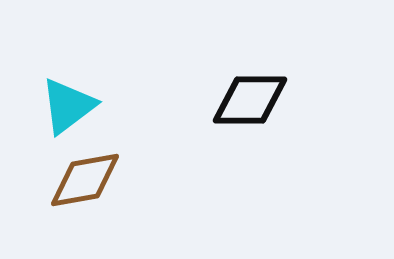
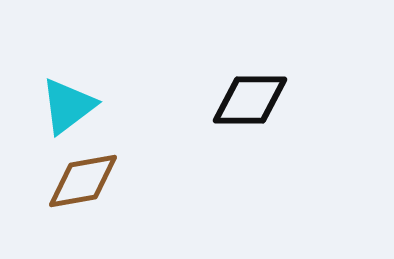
brown diamond: moved 2 px left, 1 px down
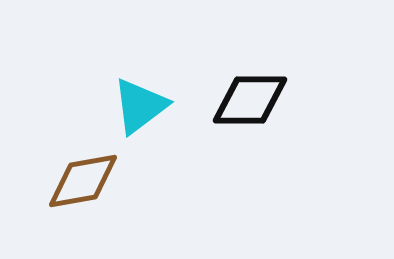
cyan triangle: moved 72 px right
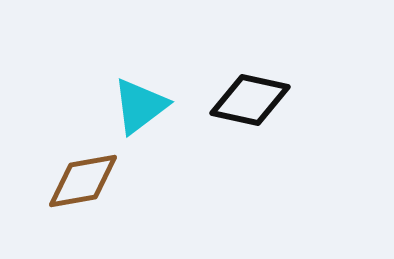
black diamond: rotated 12 degrees clockwise
